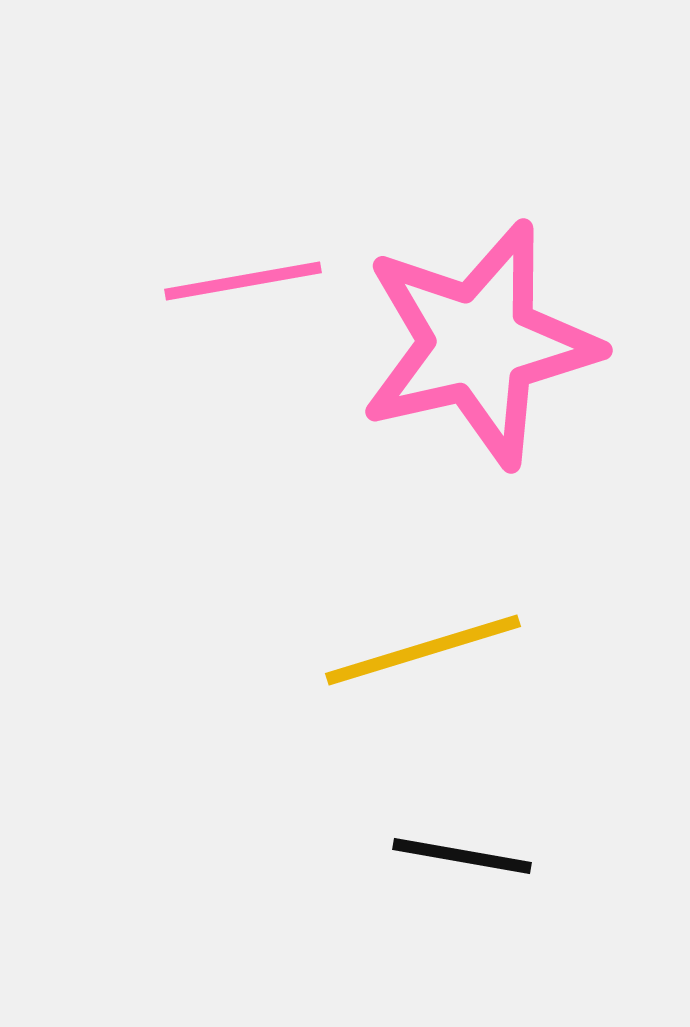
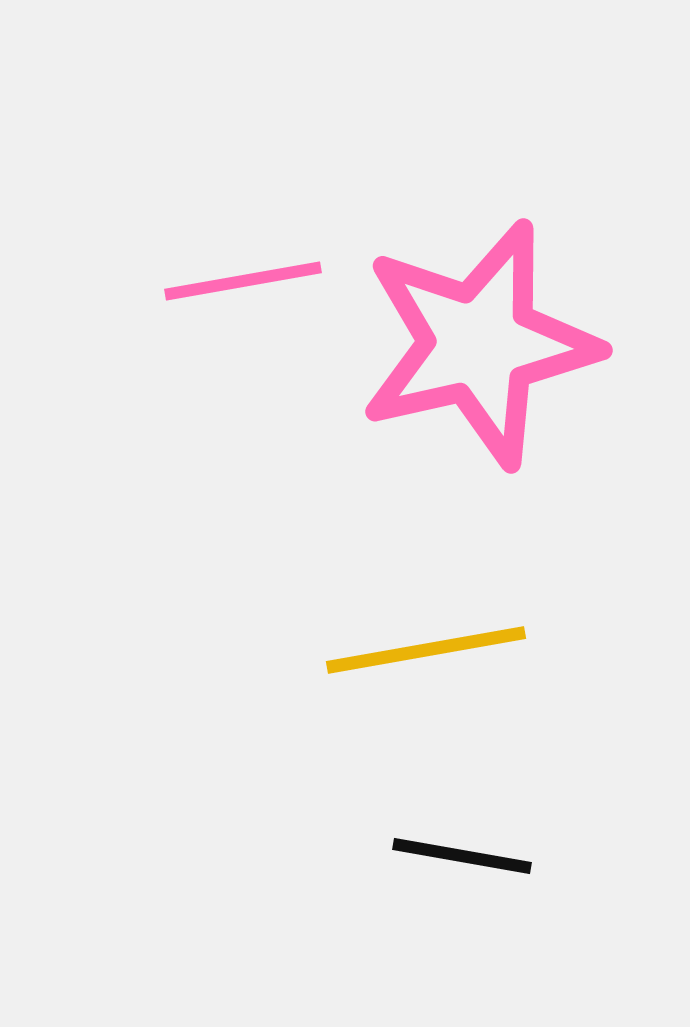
yellow line: moved 3 px right; rotated 7 degrees clockwise
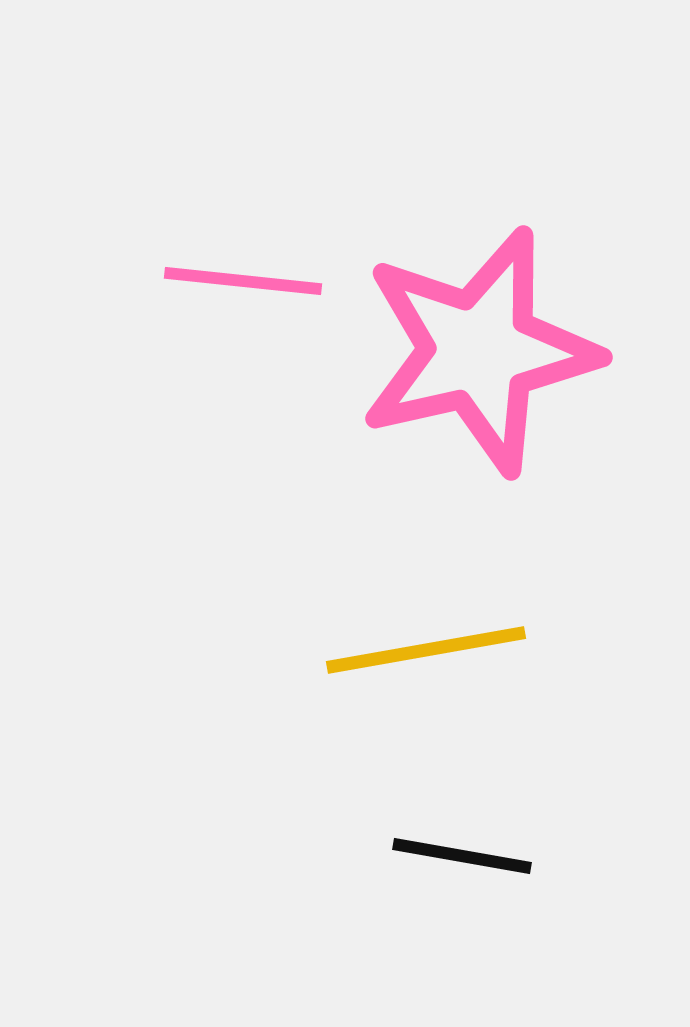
pink line: rotated 16 degrees clockwise
pink star: moved 7 px down
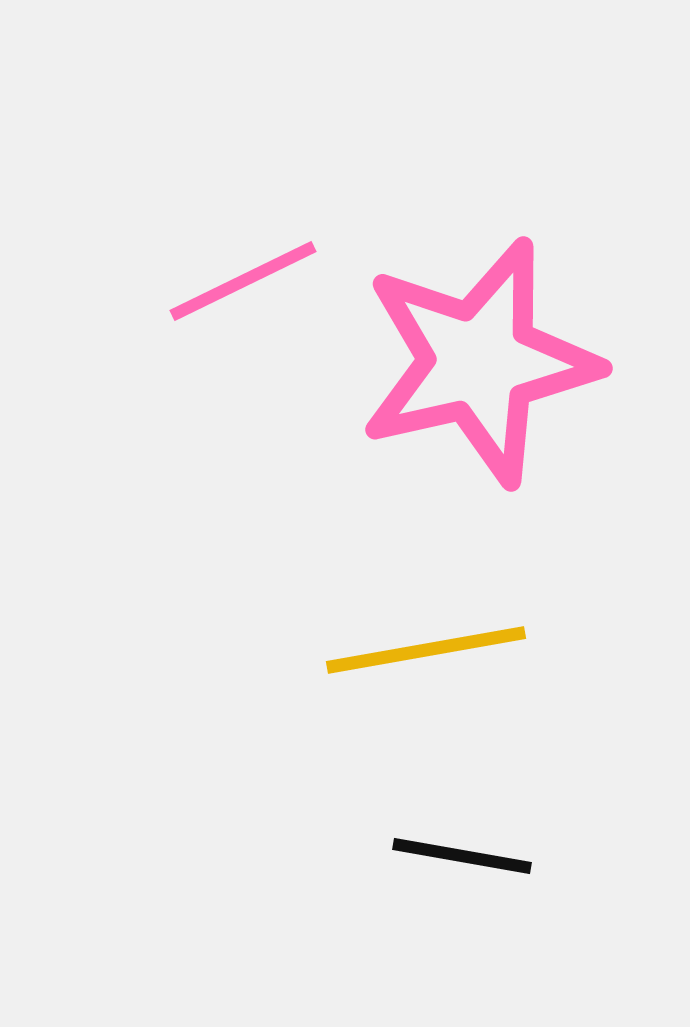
pink line: rotated 32 degrees counterclockwise
pink star: moved 11 px down
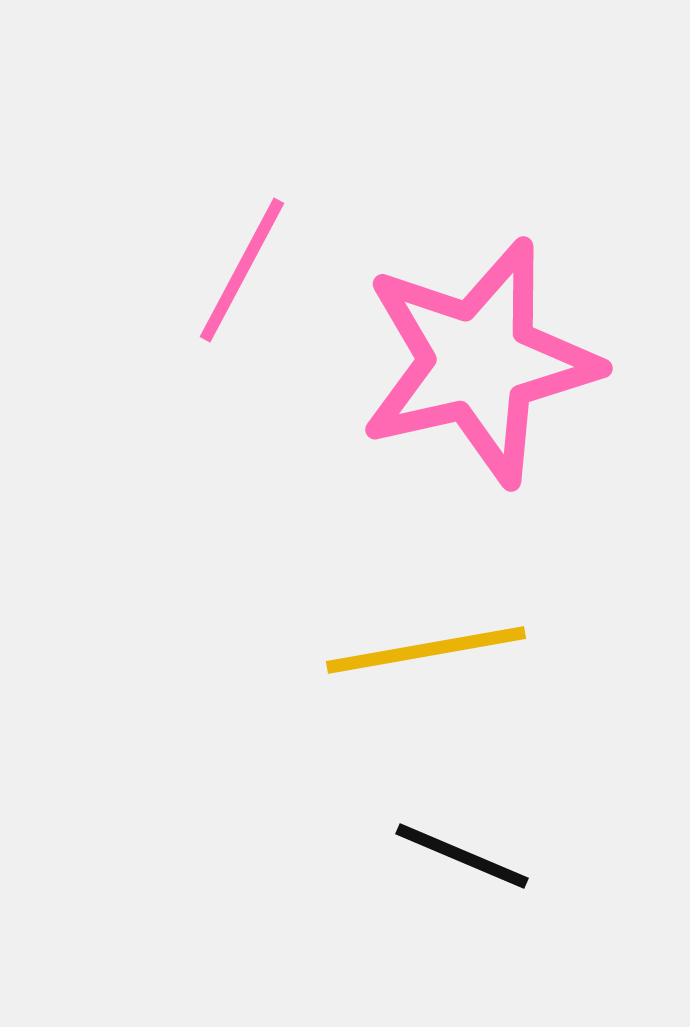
pink line: moved 1 px left, 11 px up; rotated 36 degrees counterclockwise
black line: rotated 13 degrees clockwise
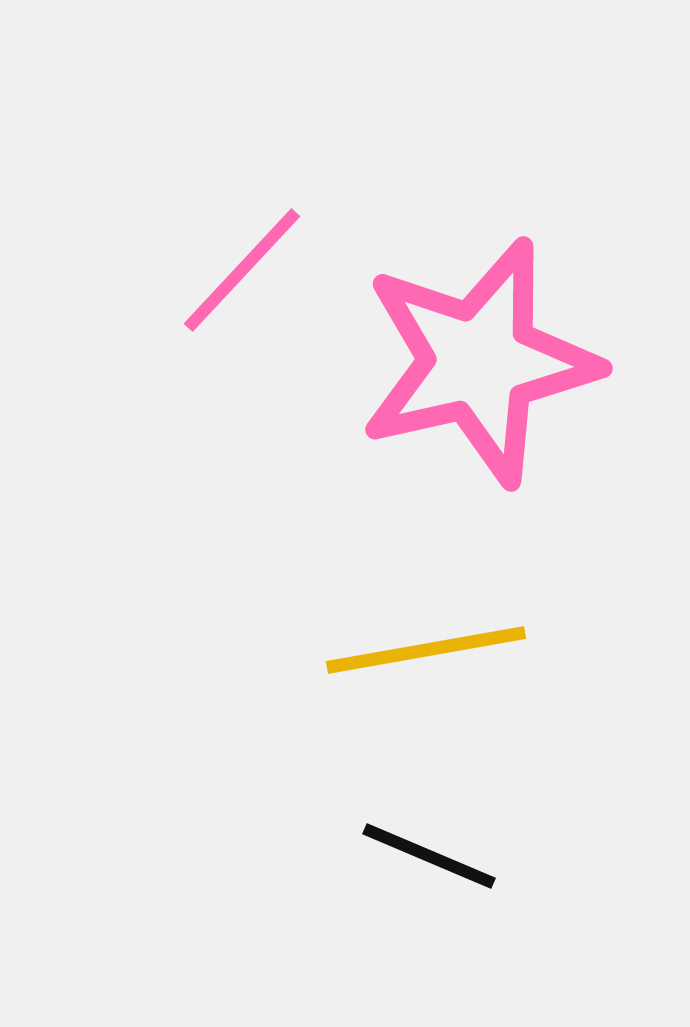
pink line: rotated 15 degrees clockwise
black line: moved 33 px left
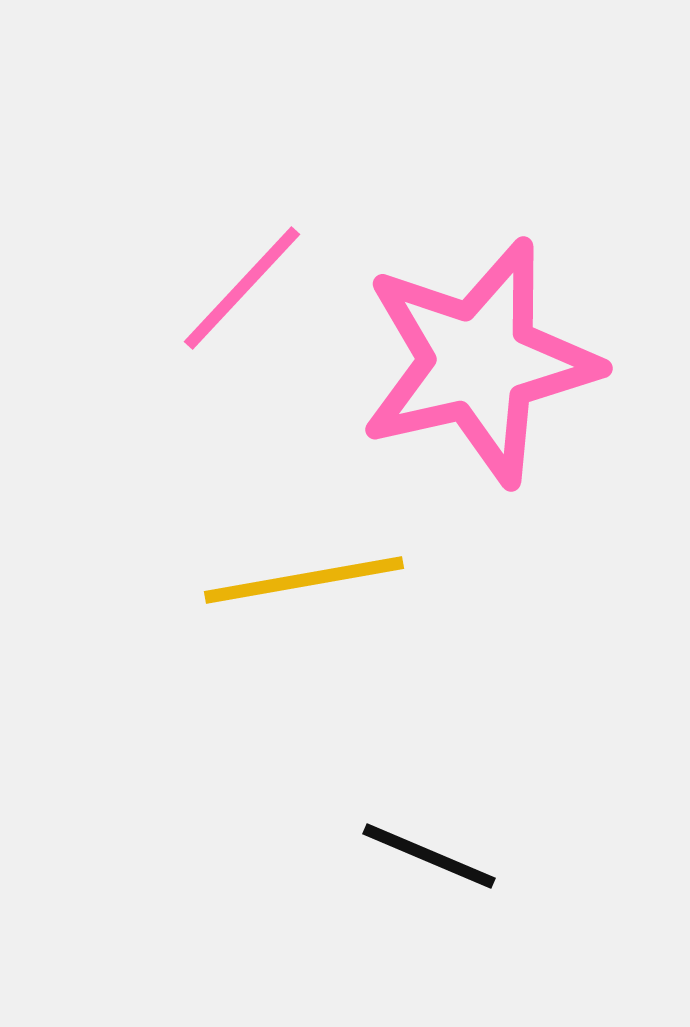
pink line: moved 18 px down
yellow line: moved 122 px left, 70 px up
